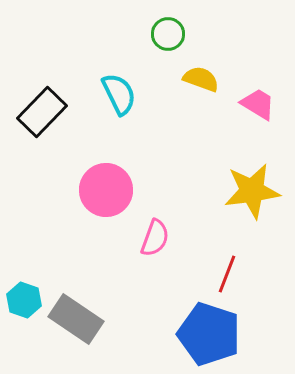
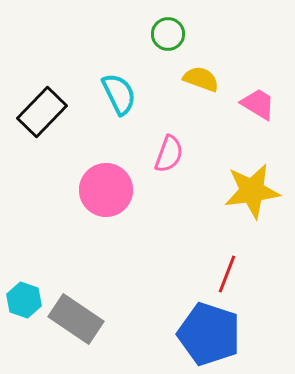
pink semicircle: moved 14 px right, 84 px up
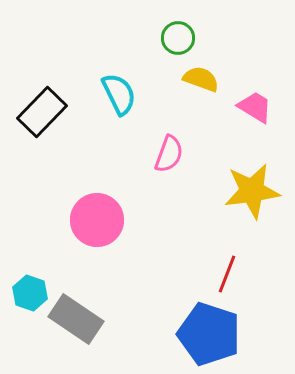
green circle: moved 10 px right, 4 px down
pink trapezoid: moved 3 px left, 3 px down
pink circle: moved 9 px left, 30 px down
cyan hexagon: moved 6 px right, 7 px up
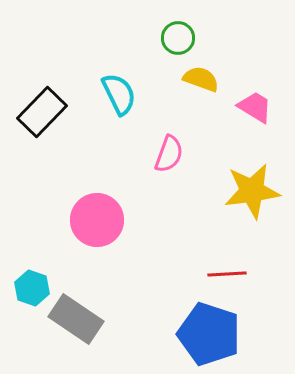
red line: rotated 66 degrees clockwise
cyan hexagon: moved 2 px right, 5 px up
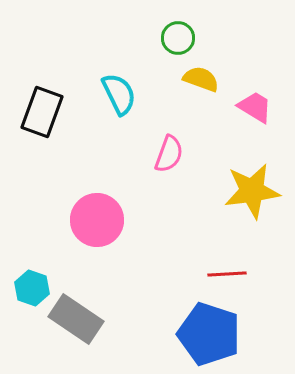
black rectangle: rotated 24 degrees counterclockwise
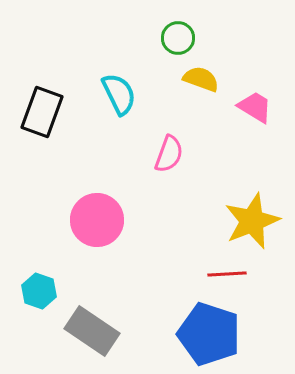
yellow star: moved 30 px down; rotated 14 degrees counterclockwise
cyan hexagon: moved 7 px right, 3 px down
gray rectangle: moved 16 px right, 12 px down
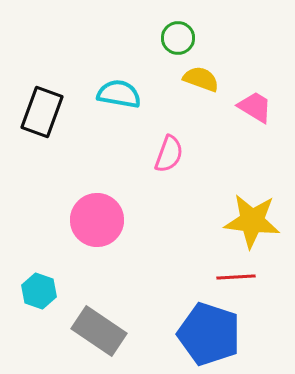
cyan semicircle: rotated 54 degrees counterclockwise
yellow star: rotated 28 degrees clockwise
red line: moved 9 px right, 3 px down
gray rectangle: moved 7 px right
